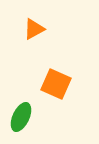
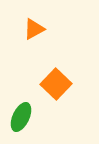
orange square: rotated 20 degrees clockwise
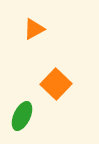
green ellipse: moved 1 px right, 1 px up
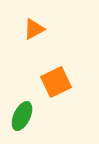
orange square: moved 2 px up; rotated 20 degrees clockwise
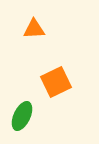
orange triangle: rotated 25 degrees clockwise
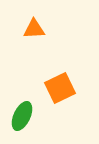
orange square: moved 4 px right, 6 px down
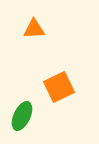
orange square: moved 1 px left, 1 px up
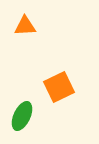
orange triangle: moved 9 px left, 3 px up
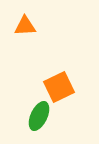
green ellipse: moved 17 px right
